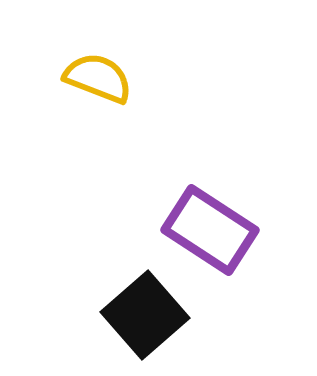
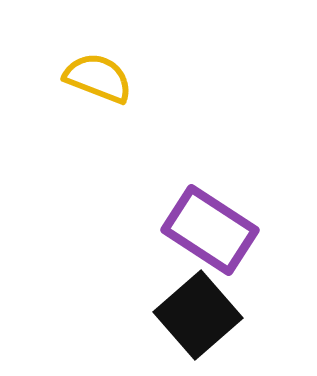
black square: moved 53 px right
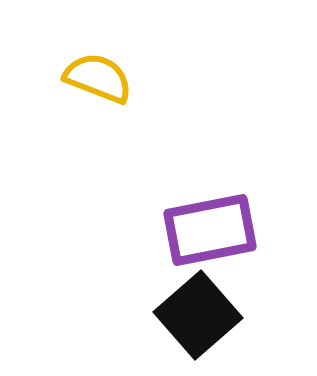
purple rectangle: rotated 44 degrees counterclockwise
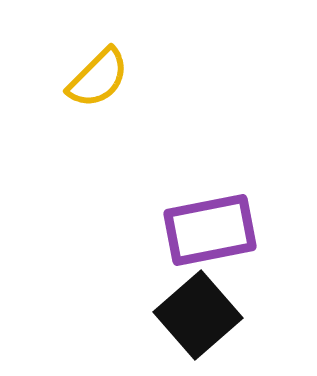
yellow semicircle: rotated 114 degrees clockwise
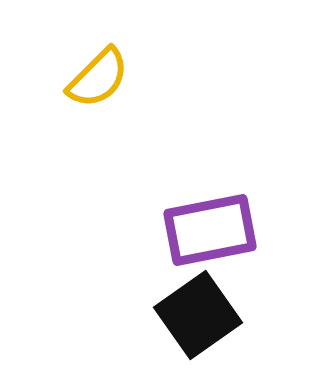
black square: rotated 6 degrees clockwise
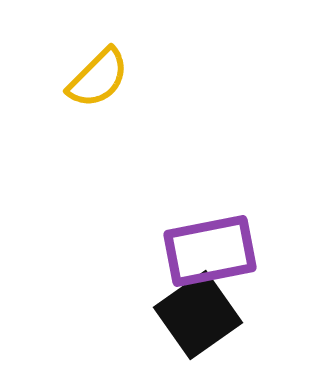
purple rectangle: moved 21 px down
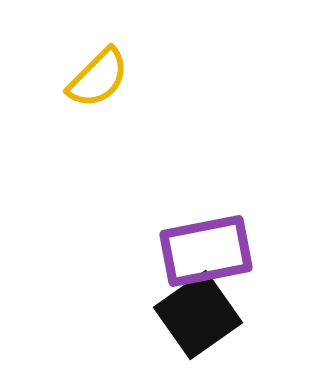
purple rectangle: moved 4 px left
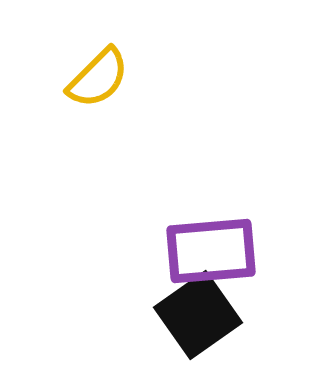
purple rectangle: moved 5 px right; rotated 6 degrees clockwise
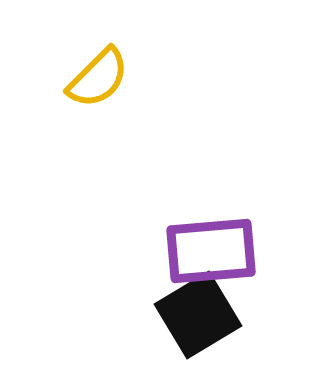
black square: rotated 4 degrees clockwise
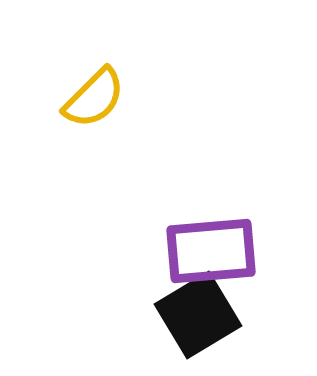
yellow semicircle: moved 4 px left, 20 px down
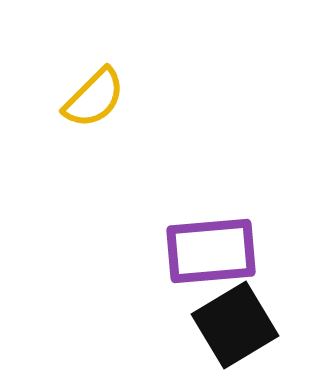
black square: moved 37 px right, 10 px down
